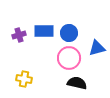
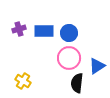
purple cross: moved 6 px up
blue triangle: moved 18 px down; rotated 18 degrees counterclockwise
yellow cross: moved 1 px left, 2 px down; rotated 21 degrees clockwise
black semicircle: rotated 96 degrees counterclockwise
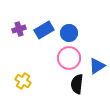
blue rectangle: moved 1 px up; rotated 30 degrees counterclockwise
black semicircle: moved 1 px down
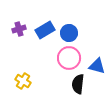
blue rectangle: moved 1 px right
blue triangle: rotated 48 degrees clockwise
black semicircle: moved 1 px right
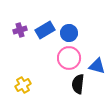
purple cross: moved 1 px right, 1 px down
yellow cross: moved 4 px down; rotated 28 degrees clockwise
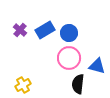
purple cross: rotated 32 degrees counterclockwise
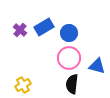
blue rectangle: moved 1 px left, 3 px up
black semicircle: moved 6 px left
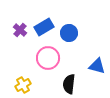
pink circle: moved 21 px left
black semicircle: moved 3 px left
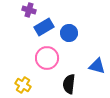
purple cross: moved 9 px right, 20 px up; rotated 24 degrees counterclockwise
pink circle: moved 1 px left
yellow cross: rotated 28 degrees counterclockwise
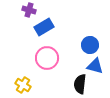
blue circle: moved 21 px right, 12 px down
blue triangle: moved 2 px left
black semicircle: moved 11 px right
